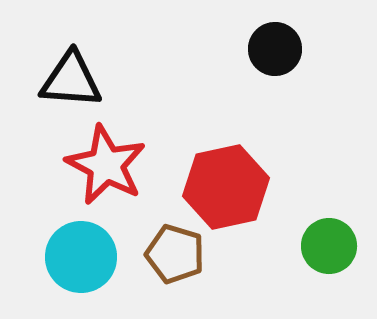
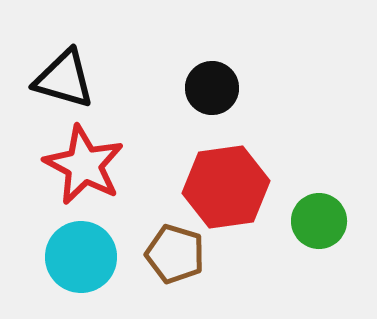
black circle: moved 63 px left, 39 px down
black triangle: moved 7 px left, 1 px up; rotated 12 degrees clockwise
red star: moved 22 px left
red hexagon: rotated 4 degrees clockwise
green circle: moved 10 px left, 25 px up
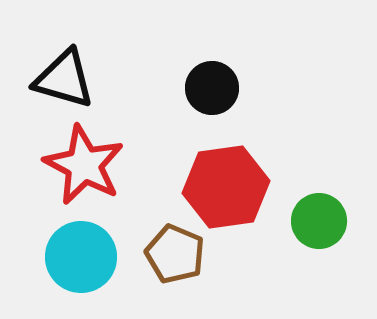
brown pentagon: rotated 6 degrees clockwise
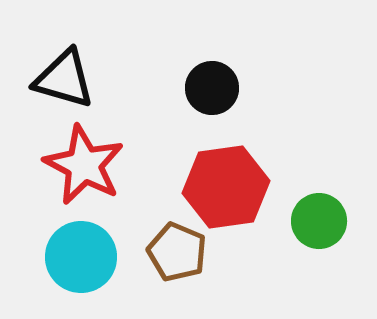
brown pentagon: moved 2 px right, 2 px up
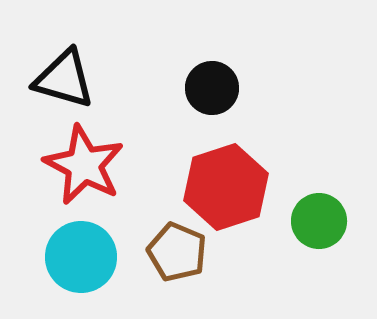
red hexagon: rotated 10 degrees counterclockwise
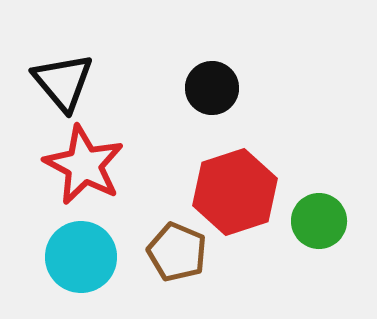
black triangle: moved 1 px left, 3 px down; rotated 34 degrees clockwise
red hexagon: moved 9 px right, 5 px down
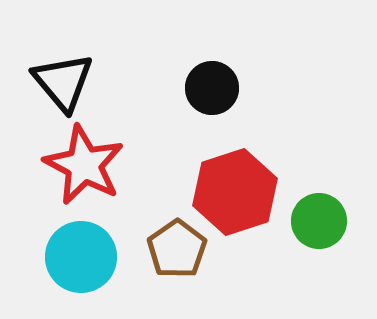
brown pentagon: moved 3 px up; rotated 14 degrees clockwise
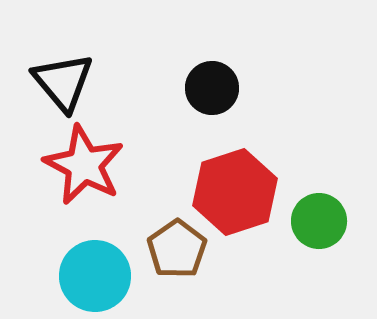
cyan circle: moved 14 px right, 19 px down
